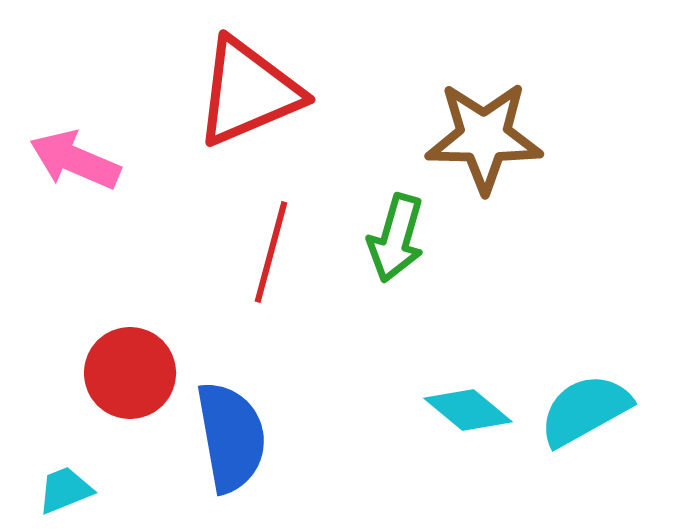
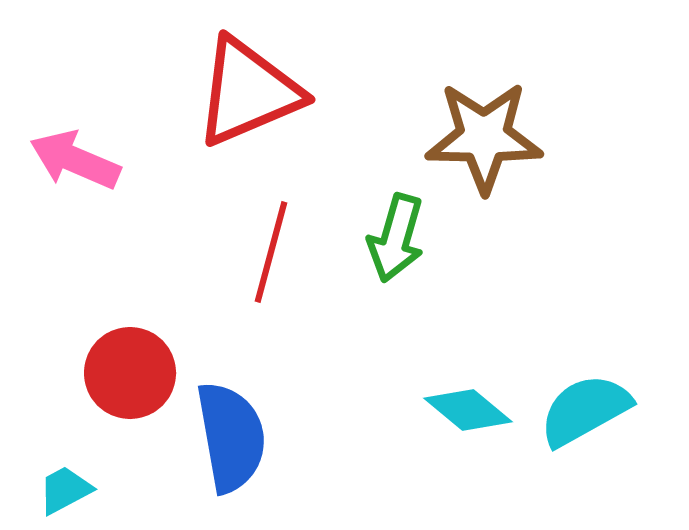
cyan trapezoid: rotated 6 degrees counterclockwise
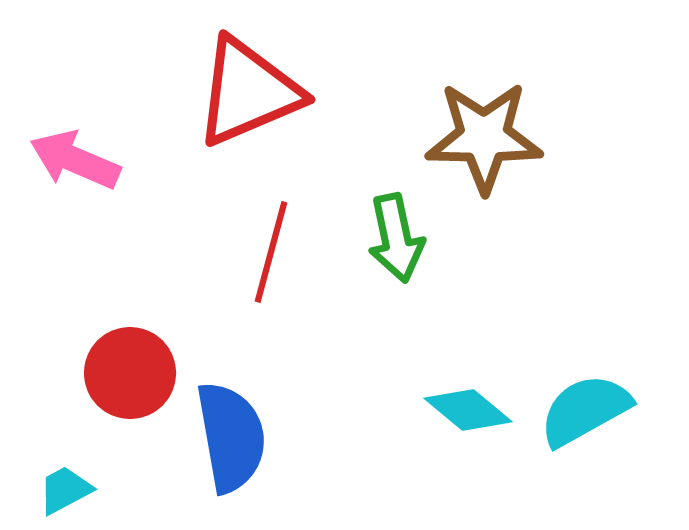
green arrow: rotated 28 degrees counterclockwise
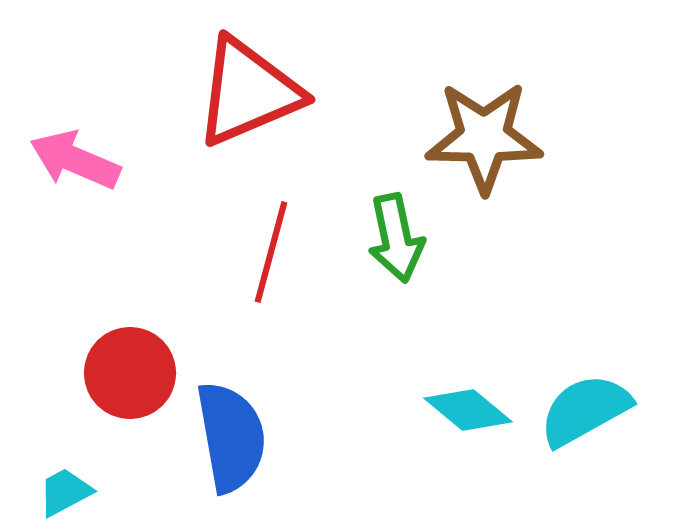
cyan trapezoid: moved 2 px down
